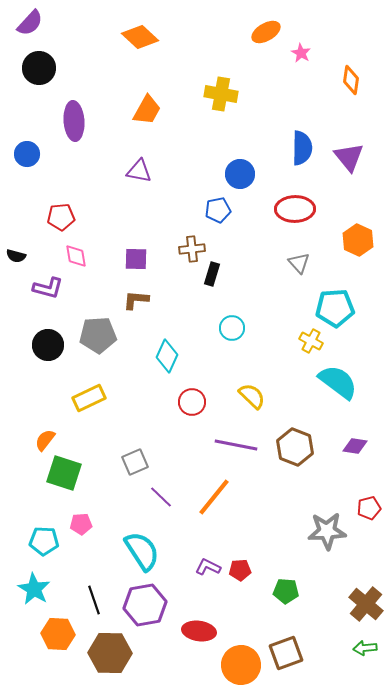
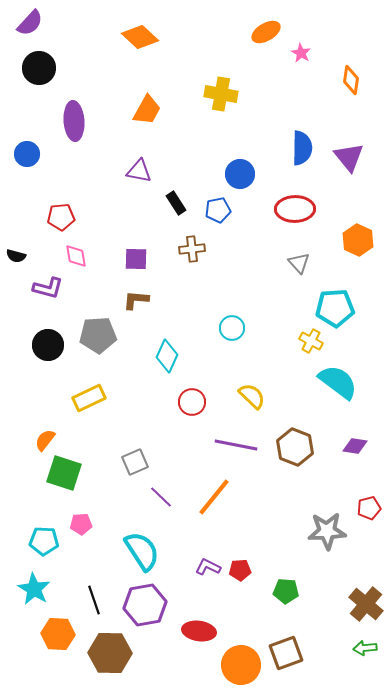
black rectangle at (212, 274): moved 36 px left, 71 px up; rotated 50 degrees counterclockwise
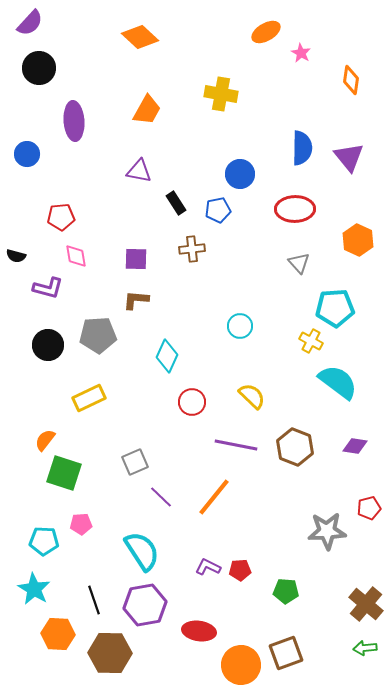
cyan circle at (232, 328): moved 8 px right, 2 px up
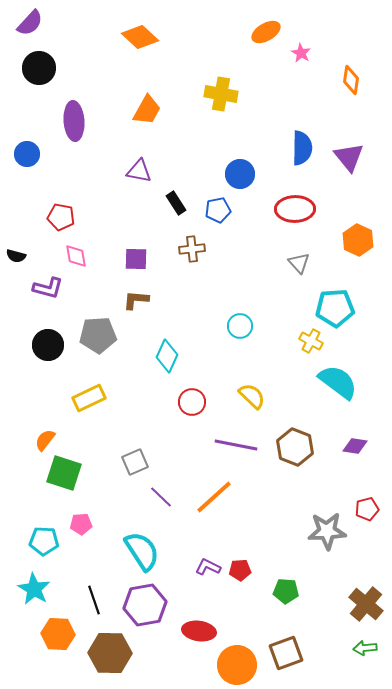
red pentagon at (61, 217): rotated 16 degrees clockwise
orange line at (214, 497): rotated 9 degrees clockwise
red pentagon at (369, 508): moved 2 px left, 1 px down
orange circle at (241, 665): moved 4 px left
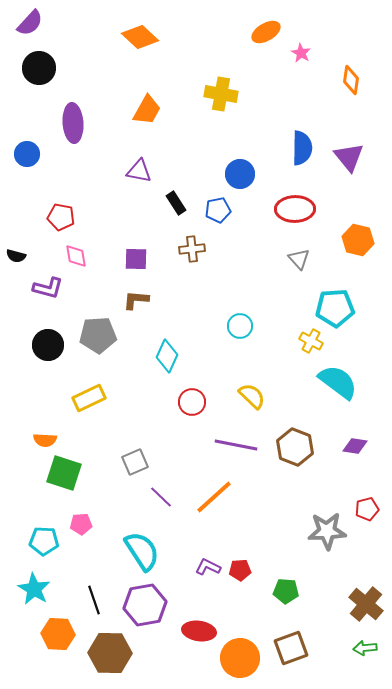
purple ellipse at (74, 121): moved 1 px left, 2 px down
orange hexagon at (358, 240): rotated 12 degrees counterclockwise
gray triangle at (299, 263): moved 4 px up
orange semicircle at (45, 440): rotated 125 degrees counterclockwise
brown square at (286, 653): moved 5 px right, 5 px up
orange circle at (237, 665): moved 3 px right, 7 px up
